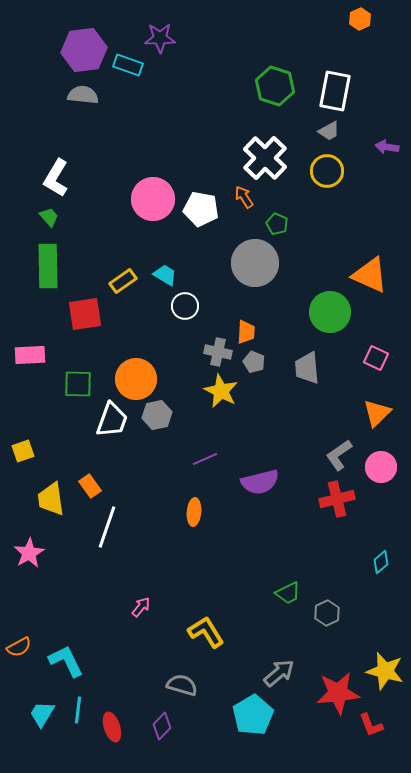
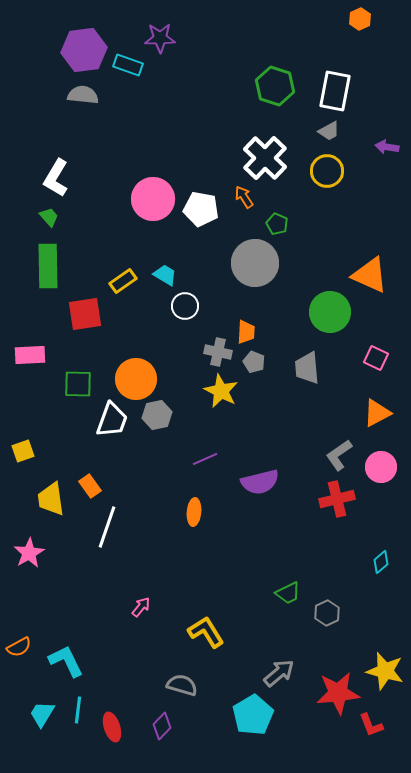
orange triangle at (377, 413): rotated 16 degrees clockwise
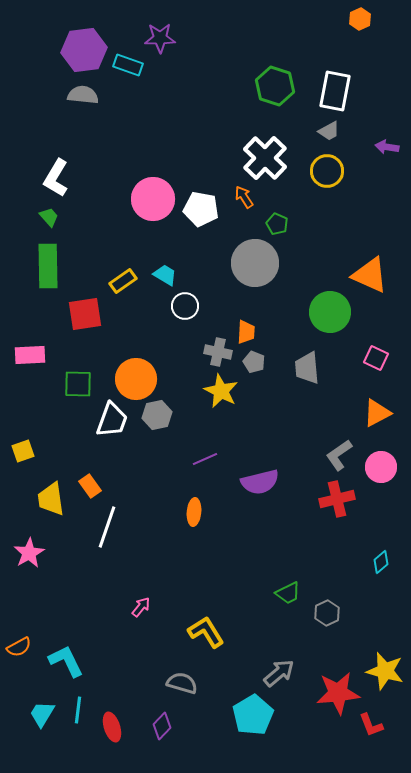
gray semicircle at (182, 685): moved 2 px up
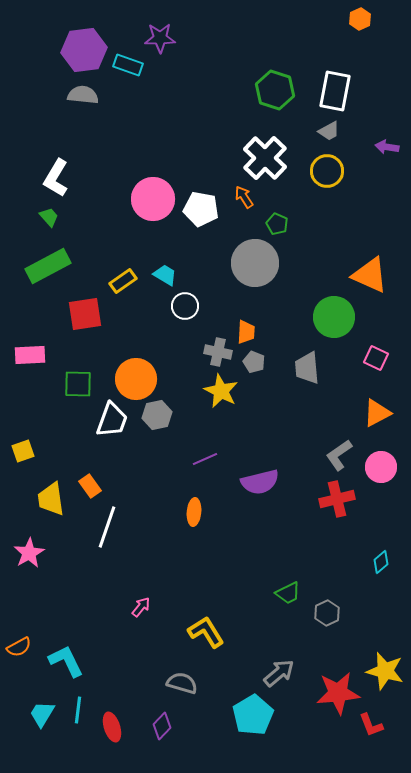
green hexagon at (275, 86): moved 4 px down
green rectangle at (48, 266): rotated 63 degrees clockwise
green circle at (330, 312): moved 4 px right, 5 px down
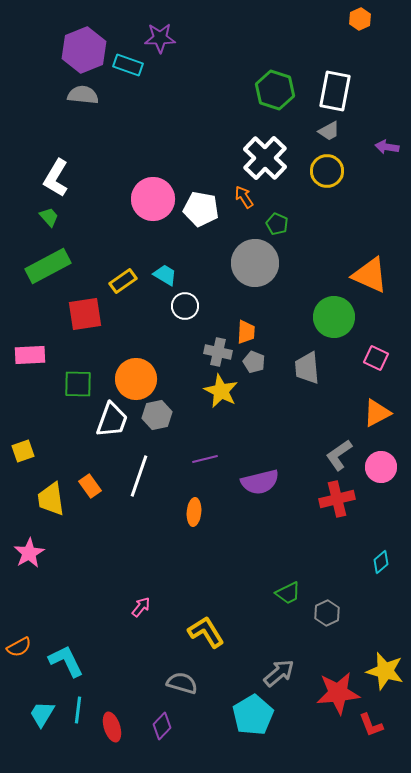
purple hexagon at (84, 50): rotated 15 degrees counterclockwise
purple line at (205, 459): rotated 10 degrees clockwise
white line at (107, 527): moved 32 px right, 51 px up
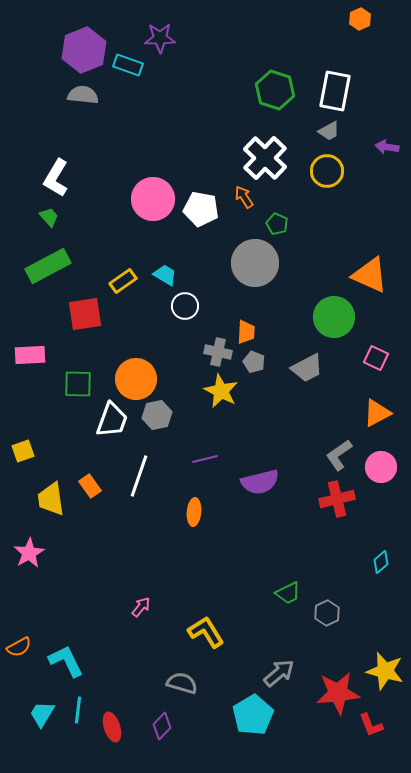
gray trapezoid at (307, 368): rotated 112 degrees counterclockwise
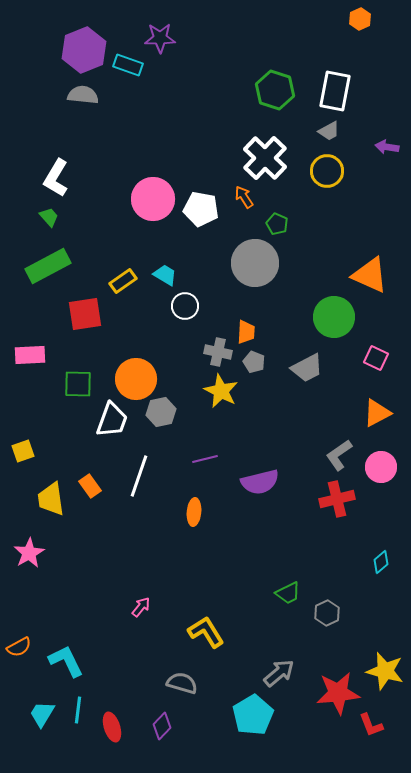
gray hexagon at (157, 415): moved 4 px right, 3 px up
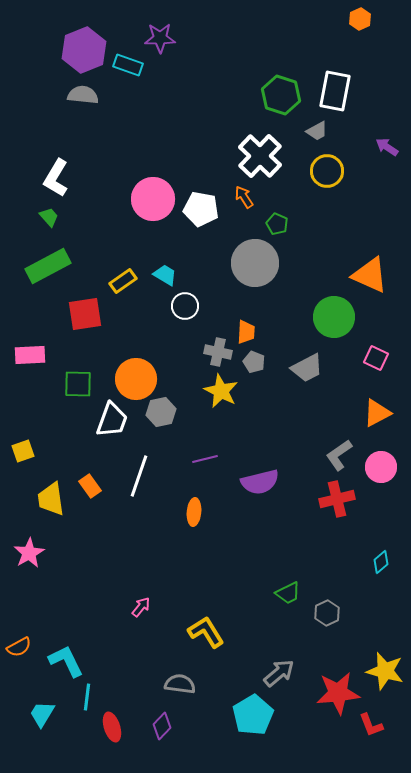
green hexagon at (275, 90): moved 6 px right, 5 px down
gray trapezoid at (329, 131): moved 12 px left
purple arrow at (387, 147): rotated 25 degrees clockwise
white cross at (265, 158): moved 5 px left, 2 px up
gray semicircle at (182, 683): moved 2 px left, 1 px down; rotated 8 degrees counterclockwise
cyan line at (78, 710): moved 9 px right, 13 px up
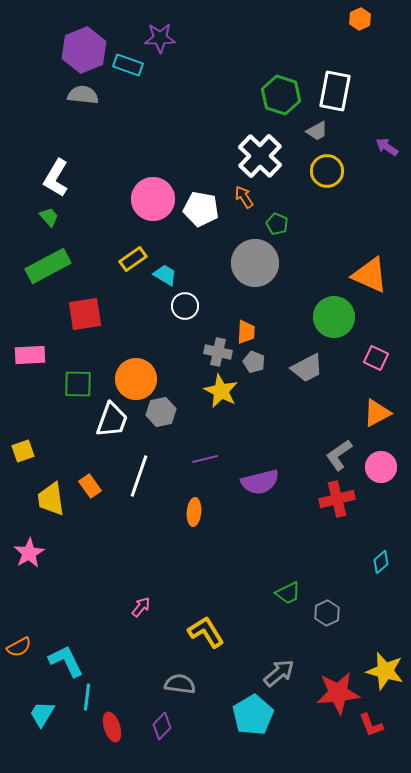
yellow rectangle at (123, 281): moved 10 px right, 22 px up
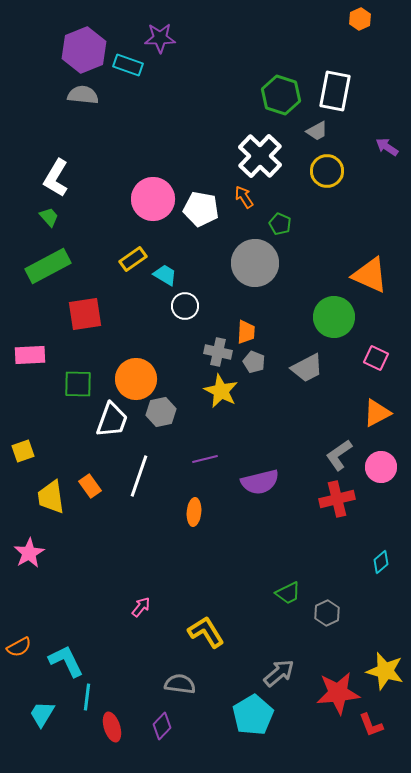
green pentagon at (277, 224): moved 3 px right
yellow trapezoid at (51, 499): moved 2 px up
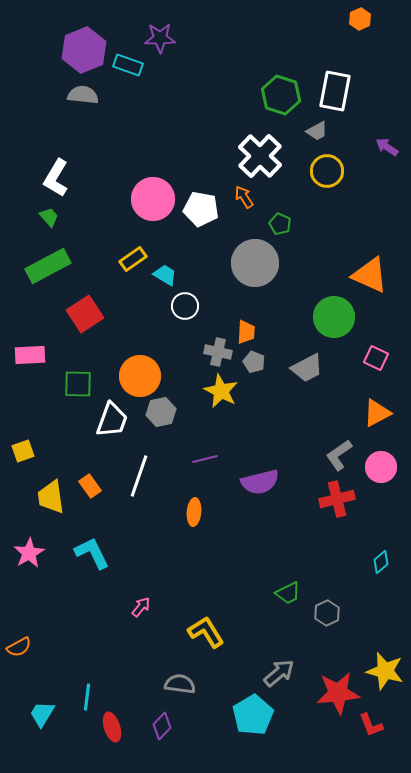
red square at (85, 314): rotated 24 degrees counterclockwise
orange circle at (136, 379): moved 4 px right, 3 px up
cyan L-shape at (66, 661): moved 26 px right, 108 px up
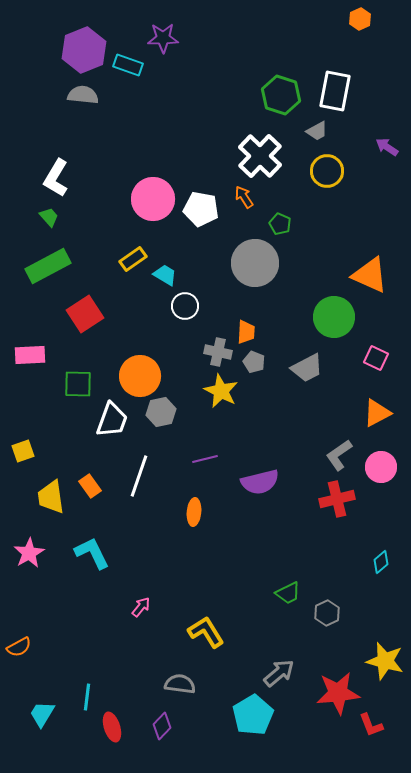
purple star at (160, 38): moved 3 px right
yellow star at (385, 671): moved 10 px up
